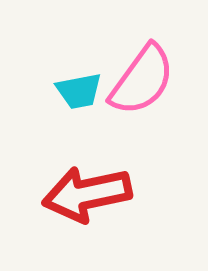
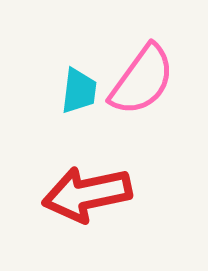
cyan trapezoid: rotated 72 degrees counterclockwise
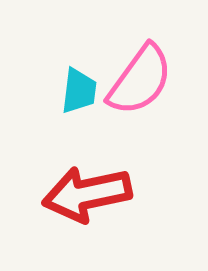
pink semicircle: moved 2 px left
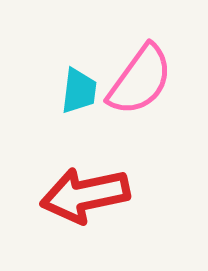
red arrow: moved 2 px left, 1 px down
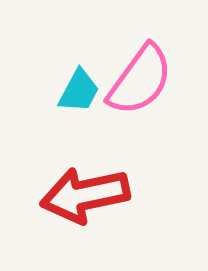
cyan trapezoid: rotated 21 degrees clockwise
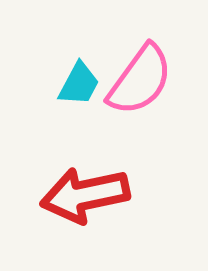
cyan trapezoid: moved 7 px up
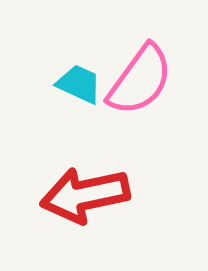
cyan trapezoid: rotated 93 degrees counterclockwise
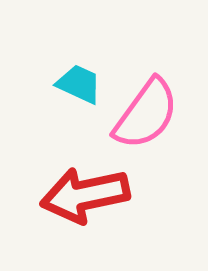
pink semicircle: moved 6 px right, 34 px down
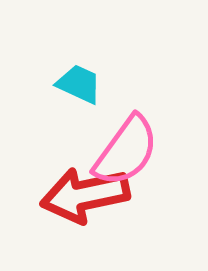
pink semicircle: moved 20 px left, 37 px down
